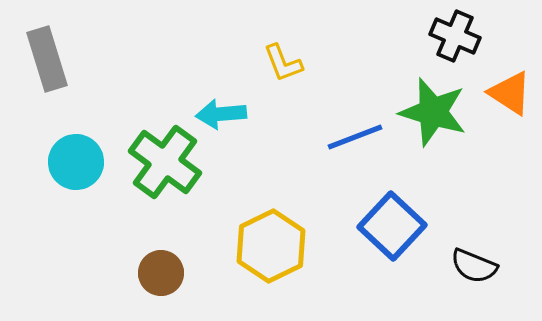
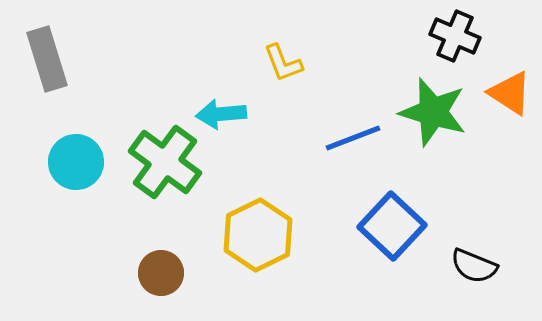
blue line: moved 2 px left, 1 px down
yellow hexagon: moved 13 px left, 11 px up
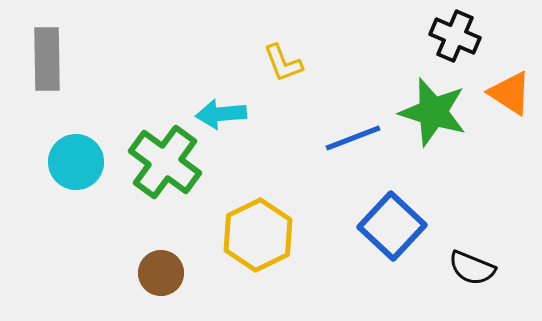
gray rectangle: rotated 16 degrees clockwise
black semicircle: moved 2 px left, 2 px down
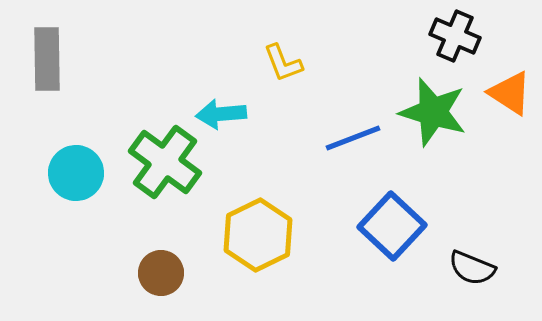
cyan circle: moved 11 px down
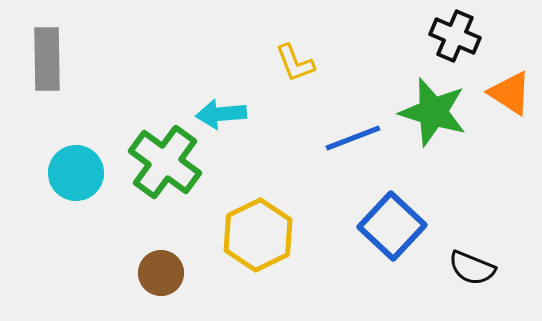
yellow L-shape: moved 12 px right
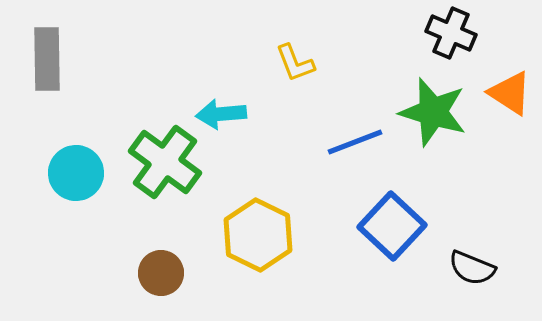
black cross: moved 4 px left, 3 px up
blue line: moved 2 px right, 4 px down
yellow hexagon: rotated 8 degrees counterclockwise
